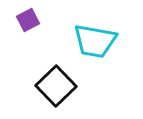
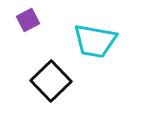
black square: moved 5 px left, 5 px up
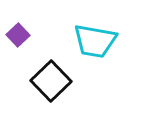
purple square: moved 10 px left, 15 px down; rotated 15 degrees counterclockwise
